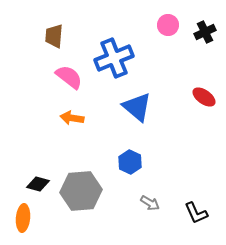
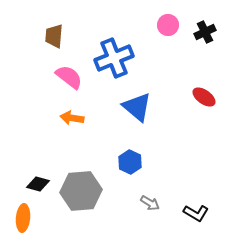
black L-shape: rotated 35 degrees counterclockwise
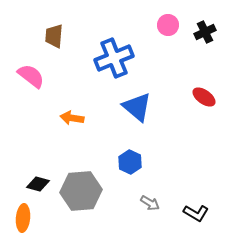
pink semicircle: moved 38 px left, 1 px up
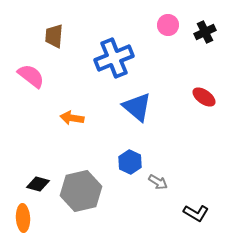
gray hexagon: rotated 9 degrees counterclockwise
gray arrow: moved 8 px right, 21 px up
orange ellipse: rotated 8 degrees counterclockwise
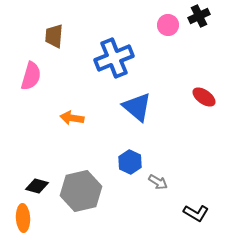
black cross: moved 6 px left, 16 px up
pink semicircle: rotated 68 degrees clockwise
black diamond: moved 1 px left, 2 px down
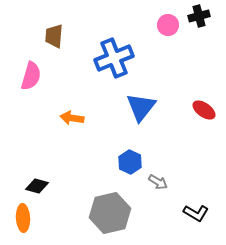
black cross: rotated 10 degrees clockwise
red ellipse: moved 13 px down
blue triangle: moved 4 px right; rotated 28 degrees clockwise
gray hexagon: moved 29 px right, 22 px down
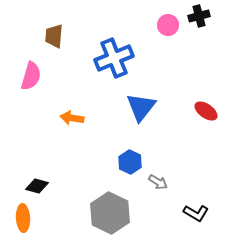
red ellipse: moved 2 px right, 1 px down
gray hexagon: rotated 21 degrees counterclockwise
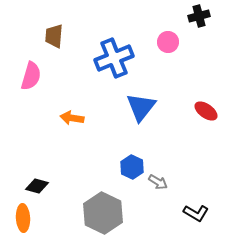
pink circle: moved 17 px down
blue hexagon: moved 2 px right, 5 px down
gray hexagon: moved 7 px left
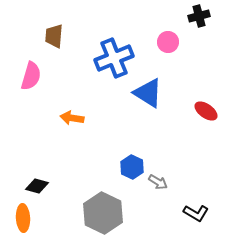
blue triangle: moved 7 px right, 14 px up; rotated 36 degrees counterclockwise
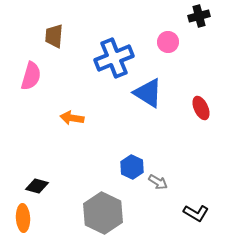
red ellipse: moved 5 px left, 3 px up; rotated 30 degrees clockwise
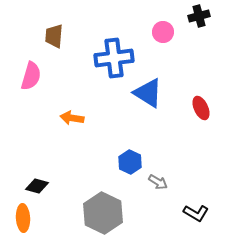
pink circle: moved 5 px left, 10 px up
blue cross: rotated 15 degrees clockwise
blue hexagon: moved 2 px left, 5 px up
